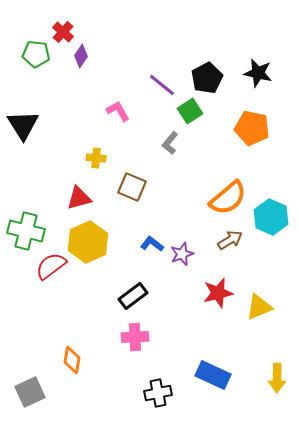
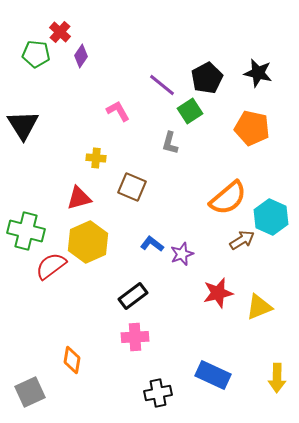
red cross: moved 3 px left
gray L-shape: rotated 25 degrees counterclockwise
brown arrow: moved 12 px right
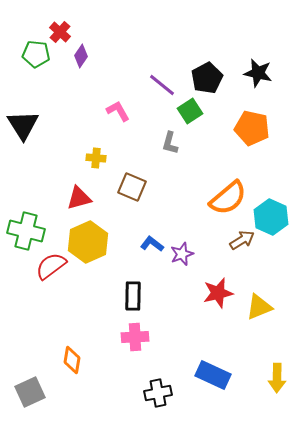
black rectangle: rotated 52 degrees counterclockwise
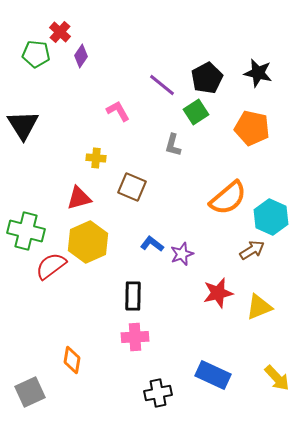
green square: moved 6 px right, 1 px down
gray L-shape: moved 3 px right, 2 px down
brown arrow: moved 10 px right, 10 px down
yellow arrow: rotated 44 degrees counterclockwise
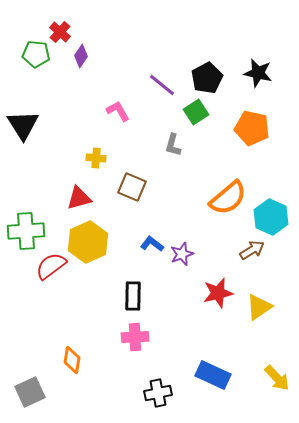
green cross: rotated 18 degrees counterclockwise
yellow triangle: rotated 12 degrees counterclockwise
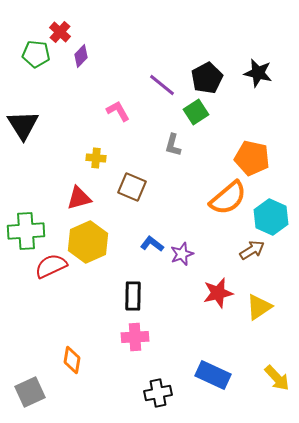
purple diamond: rotated 10 degrees clockwise
orange pentagon: moved 30 px down
red semicircle: rotated 12 degrees clockwise
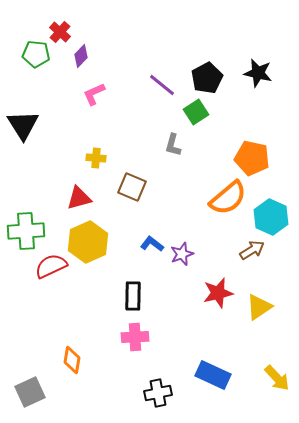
pink L-shape: moved 24 px left, 17 px up; rotated 85 degrees counterclockwise
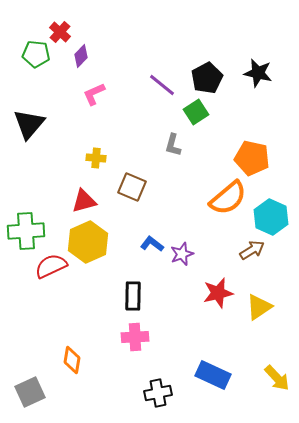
black triangle: moved 6 px right, 1 px up; rotated 12 degrees clockwise
red triangle: moved 5 px right, 3 px down
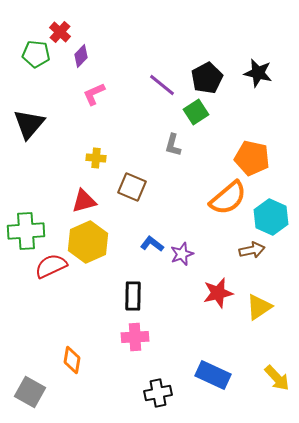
brown arrow: rotated 20 degrees clockwise
gray square: rotated 36 degrees counterclockwise
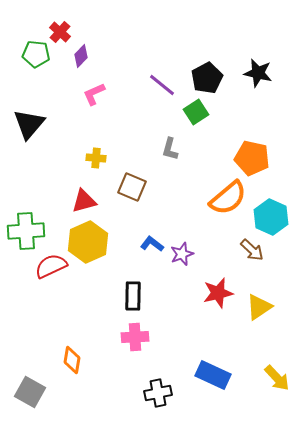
gray L-shape: moved 3 px left, 4 px down
brown arrow: rotated 55 degrees clockwise
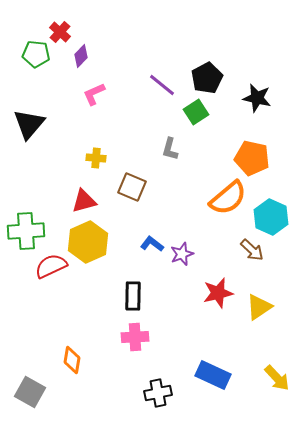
black star: moved 1 px left, 25 px down
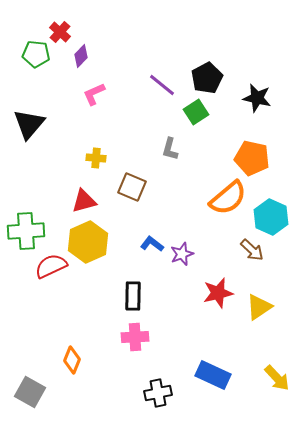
orange diamond: rotated 12 degrees clockwise
